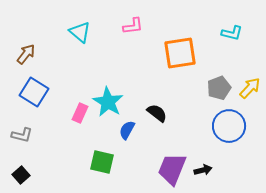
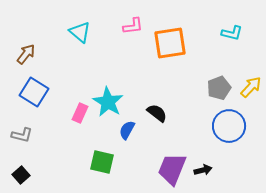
orange square: moved 10 px left, 10 px up
yellow arrow: moved 1 px right, 1 px up
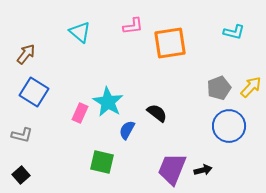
cyan L-shape: moved 2 px right, 1 px up
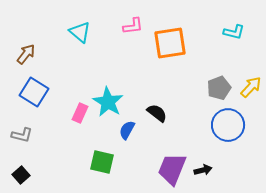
blue circle: moved 1 px left, 1 px up
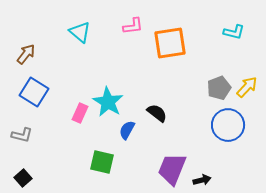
yellow arrow: moved 4 px left
black arrow: moved 1 px left, 10 px down
black square: moved 2 px right, 3 px down
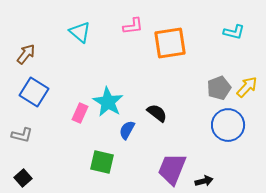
black arrow: moved 2 px right, 1 px down
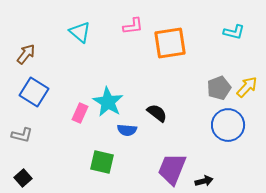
blue semicircle: rotated 114 degrees counterclockwise
